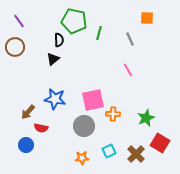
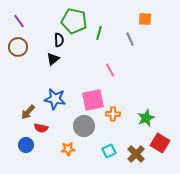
orange square: moved 2 px left, 1 px down
brown circle: moved 3 px right
pink line: moved 18 px left
orange star: moved 14 px left, 9 px up
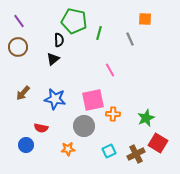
brown arrow: moved 5 px left, 19 px up
red square: moved 2 px left
brown cross: rotated 18 degrees clockwise
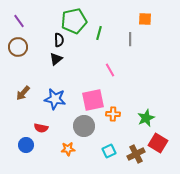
green pentagon: rotated 25 degrees counterclockwise
gray line: rotated 24 degrees clockwise
black triangle: moved 3 px right
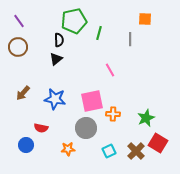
pink square: moved 1 px left, 1 px down
gray circle: moved 2 px right, 2 px down
brown cross: moved 3 px up; rotated 18 degrees counterclockwise
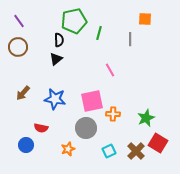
orange star: rotated 16 degrees counterclockwise
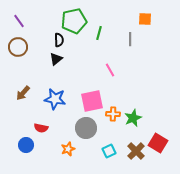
green star: moved 13 px left
